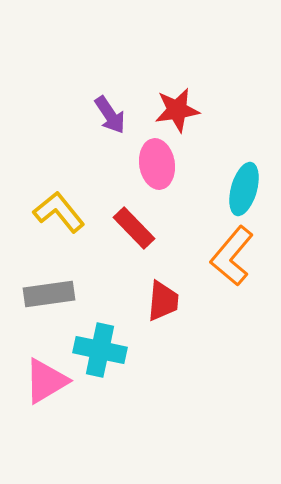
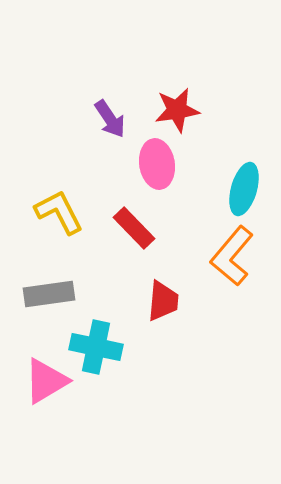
purple arrow: moved 4 px down
yellow L-shape: rotated 12 degrees clockwise
cyan cross: moved 4 px left, 3 px up
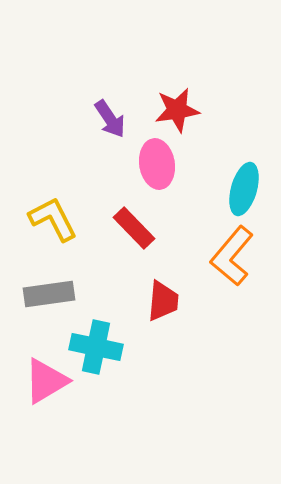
yellow L-shape: moved 6 px left, 7 px down
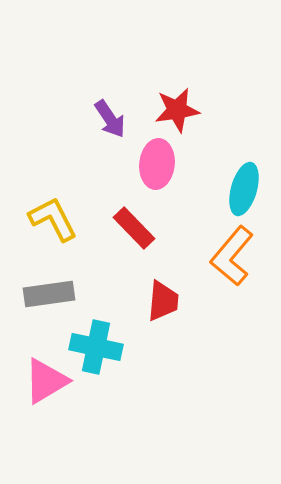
pink ellipse: rotated 15 degrees clockwise
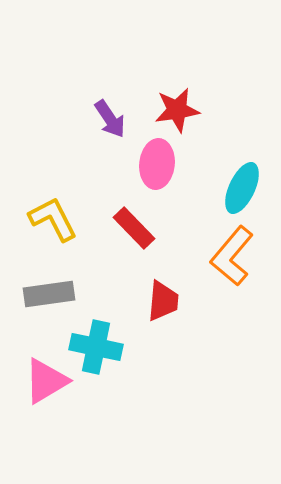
cyan ellipse: moved 2 px left, 1 px up; rotated 9 degrees clockwise
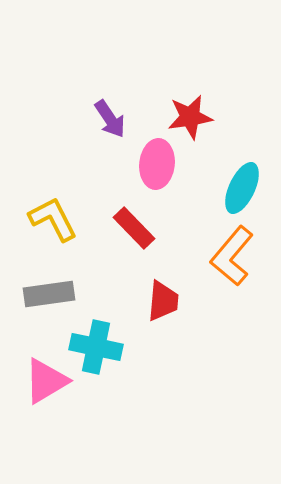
red star: moved 13 px right, 7 px down
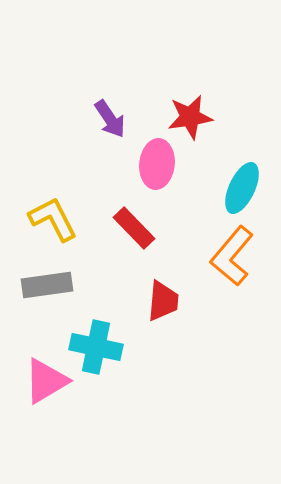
gray rectangle: moved 2 px left, 9 px up
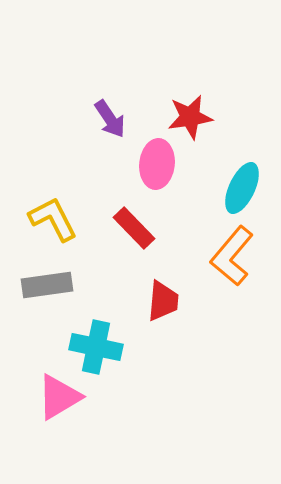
pink triangle: moved 13 px right, 16 px down
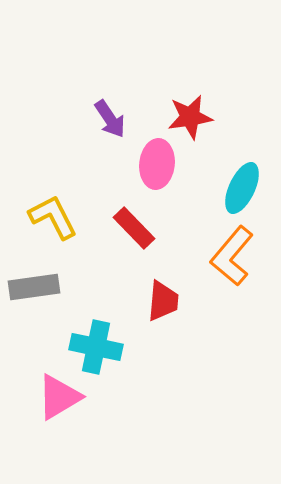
yellow L-shape: moved 2 px up
gray rectangle: moved 13 px left, 2 px down
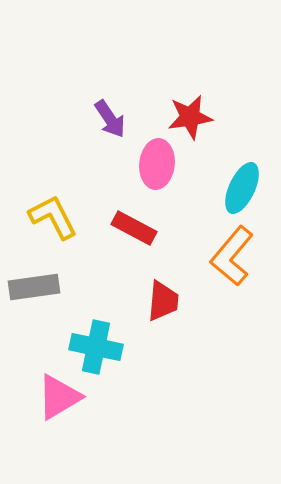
red rectangle: rotated 18 degrees counterclockwise
